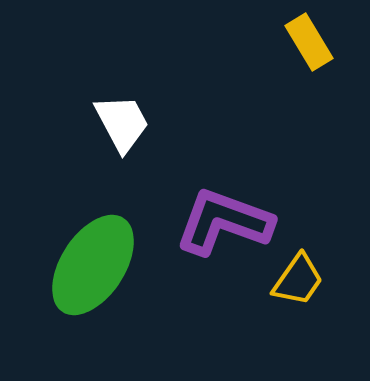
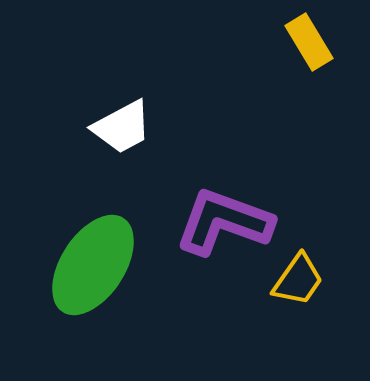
white trapezoid: moved 4 px down; rotated 90 degrees clockwise
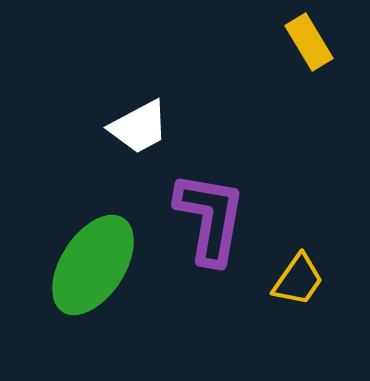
white trapezoid: moved 17 px right
purple L-shape: moved 14 px left, 4 px up; rotated 80 degrees clockwise
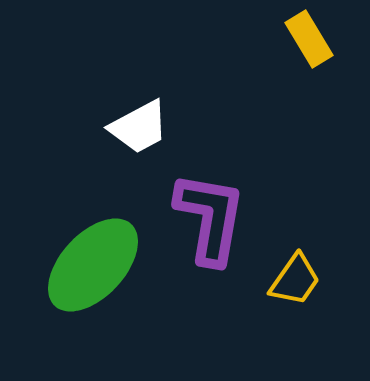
yellow rectangle: moved 3 px up
green ellipse: rotated 10 degrees clockwise
yellow trapezoid: moved 3 px left
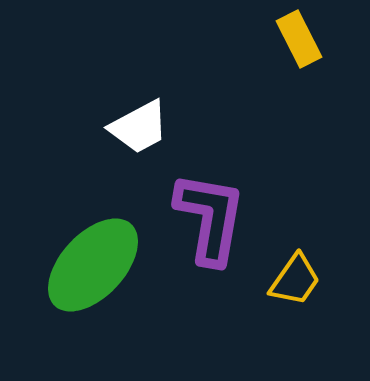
yellow rectangle: moved 10 px left; rotated 4 degrees clockwise
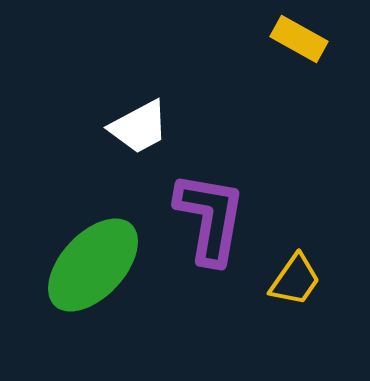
yellow rectangle: rotated 34 degrees counterclockwise
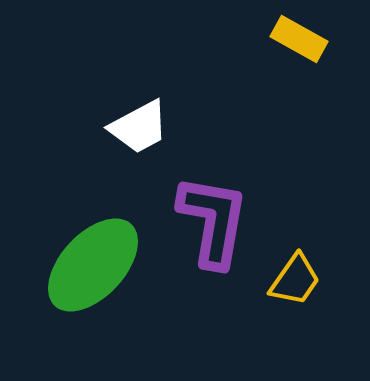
purple L-shape: moved 3 px right, 3 px down
